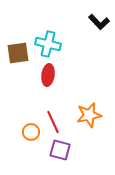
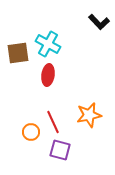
cyan cross: rotated 15 degrees clockwise
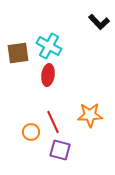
cyan cross: moved 1 px right, 2 px down
orange star: moved 1 px right; rotated 10 degrees clockwise
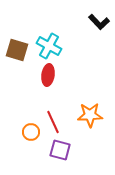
brown square: moved 1 px left, 3 px up; rotated 25 degrees clockwise
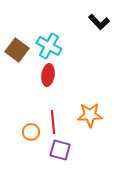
brown square: rotated 20 degrees clockwise
red line: rotated 20 degrees clockwise
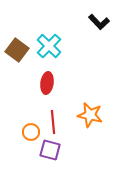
cyan cross: rotated 15 degrees clockwise
red ellipse: moved 1 px left, 8 px down
orange star: rotated 15 degrees clockwise
purple square: moved 10 px left
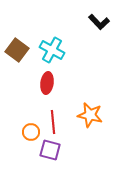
cyan cross: moved 3 px right, 4 px down; rotated 15 degrees counterclockwise
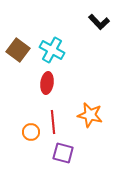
brown square: moved 1 px right
purple square: moved 13 px right, 3 px down
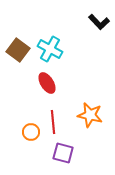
cyan cross: moved 2 px left, 1 px up
red ellipse: rotated 40 degrees counterclockwise
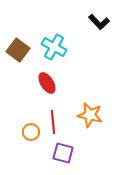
cyan cross: moved 4 px right, 2 px up
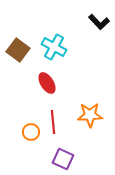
orange star: rotated 15 degrees counterclockwise
purple square: moved 6 px down; rotated 10 degrees clockwise
